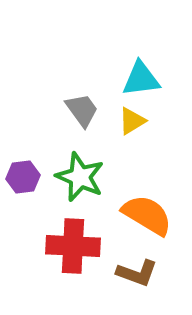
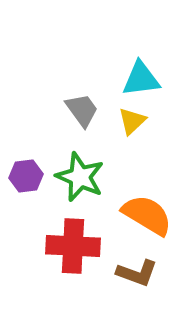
yellow triangle: rotated 12 degrees counterclockwise
purple hexagon: moved 3 px right, 1 px up
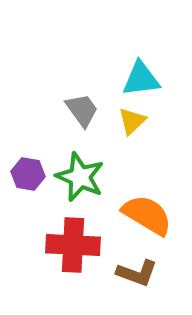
purple hexagon: moved 2 px right, 2 px up; rotated 16 degrees clockwise
red cross: moved 1 px up
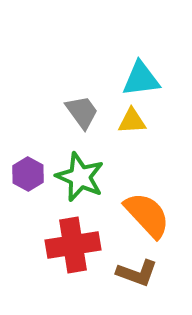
gray trapezoid: moved 2 px down
yellow triangle: rotated 40 degrees clockwise
purple hexagon: rotated 20 degrees clockwise
orange semicircle: rotated 16 degrees clockwise
red cross: rotated 12 degrees counterclockwise
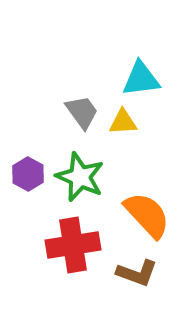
yellow triangle: moved 9 px left, 1 px down
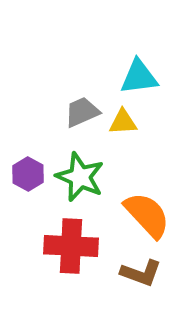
cyan triangle: moved 2 px left, 2 px up
gray trapezoid: rotated 78 degrees counterclockwise
red cross: moved 2 px left, 1 px down; rotated 12 degrees clockwise
brown L-shape: moved 4 px right
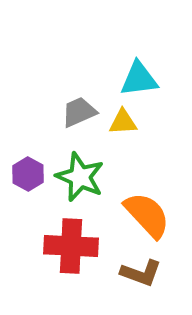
cyan triangle: moved 2 px down
gray trapezoid: moved 3 px left
